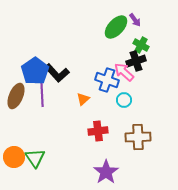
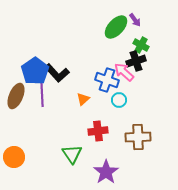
cyan circle: moved 5 px left
green triangle: moved 37 px right, 4 px up
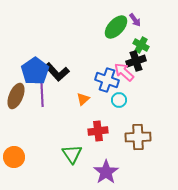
black L-shape: moved 1 px up
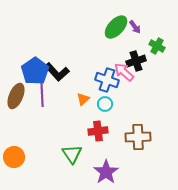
purple arrow: moved 7 px down
green cross: moved 16 px right, 1 px down
cyan circle: moved 14 px left, 4 px down
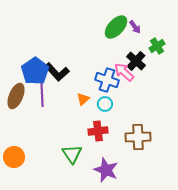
green cross: rotated 28 degrees clockwise
black cross: rotated 30 degrees counterclockwise
purple star: moved 2 px up; rotated 15 degrees counterclockwise
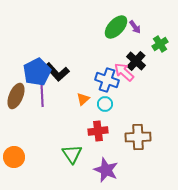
green cross: moved 3 px right, 2 px up
blue pentagon: moved 2 px right, 1 px down; rotated 8 degrees clockwise
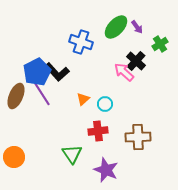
purple arrow: moved 2 px right
blue cross: moved 26 px left, 38 px up
purple line: rotated 30 degrees counterclockwise
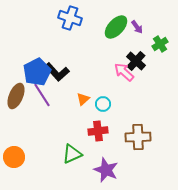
blue cross: moved 11 px left, 24 px up
purple line: moved 1 px down
cyan circle: moved 2 px left
green triangle: rotated 40 degrees clockwise
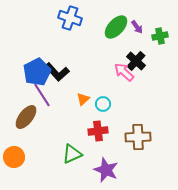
green cross: moved 8 px up; rotated 21 degrees clockwise
brown ellipse: moved 10 px right, 21 px down; rotated 15 degrees clockwise
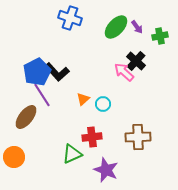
red cross: moved 6 px left, 6 px down
